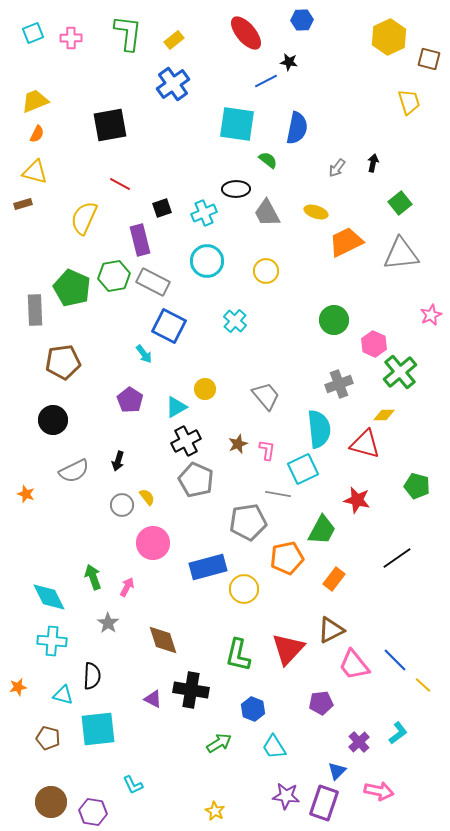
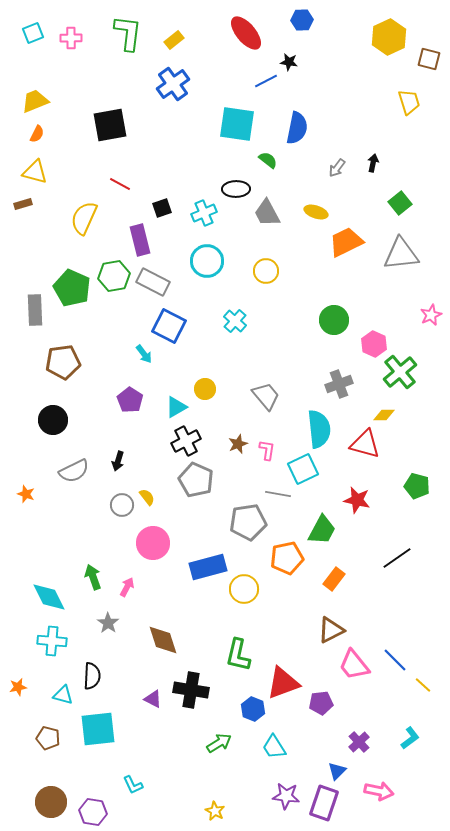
red triangle at (288, 649): moved 5 px left, 34 px down; rotated 27 degrees clockwise
cyan L-shape at (398, 733): moved 12 px right, 5 px down
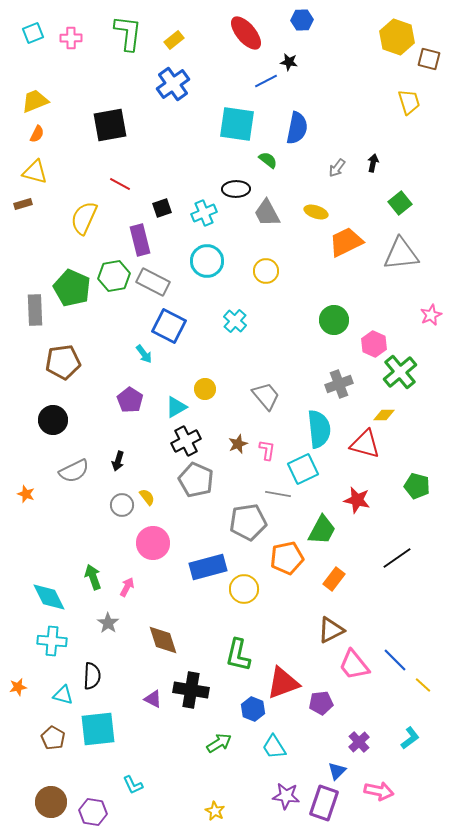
yellow hexagon at (389, 37): moved 8 px right; rotated 16 degrees counterclockwise
brown pentagon at (48, 738): moved 5 px right; rotated 15 degrees clockwise
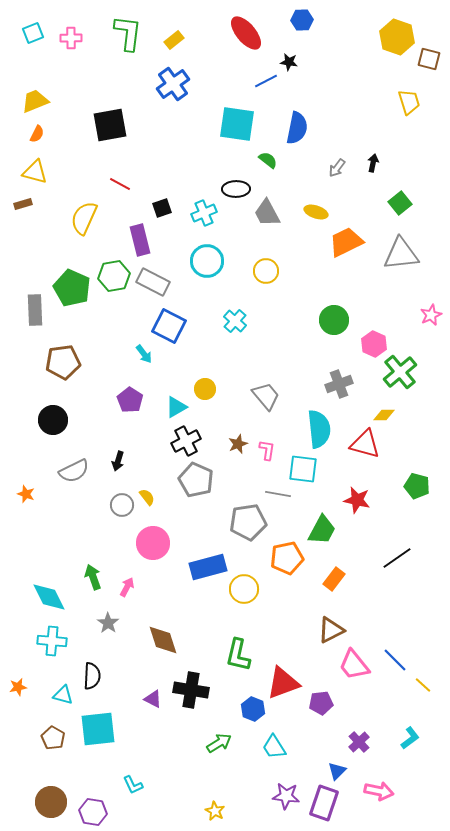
cyan square at (303, 469): rotated 32 degrees clockwise
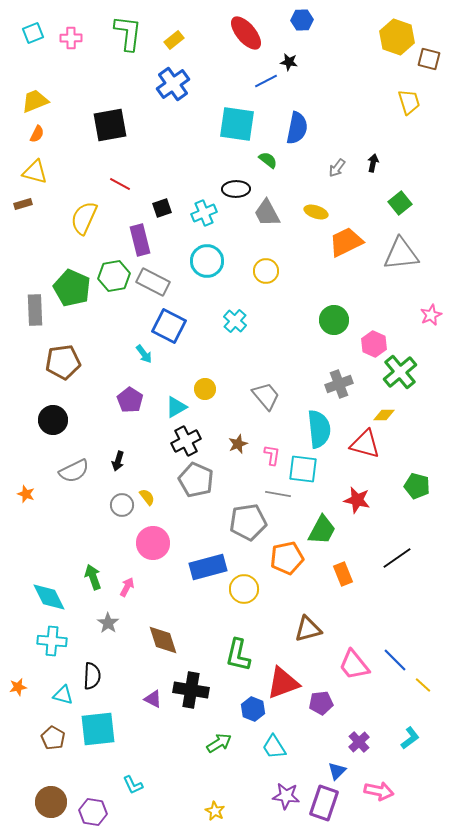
pink L-shape at (267, 450): moved 5 px right, 5 px down
orange rectangle at (334, 579): moved 9 px right, 5 px up; rotated 60 degrees counterclockwise
brown triangle at (331, 630): moved 23 px left, 1 px up; rotated 12 degrees clockwise
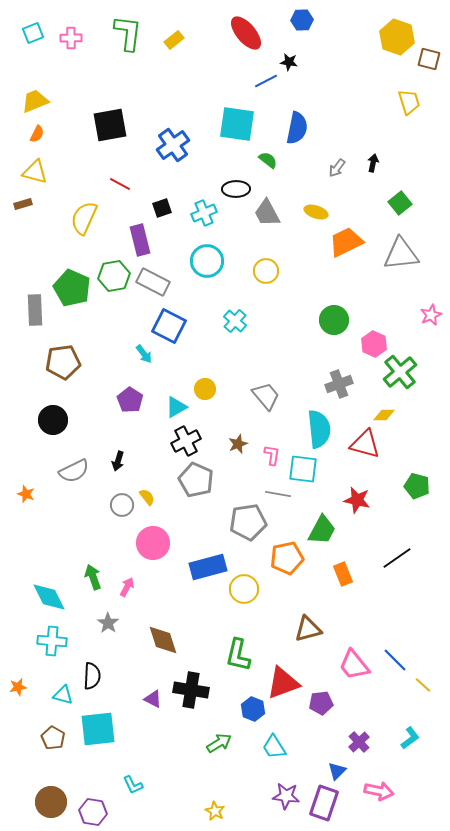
blue cross at (173, 84): moved 61 px down
